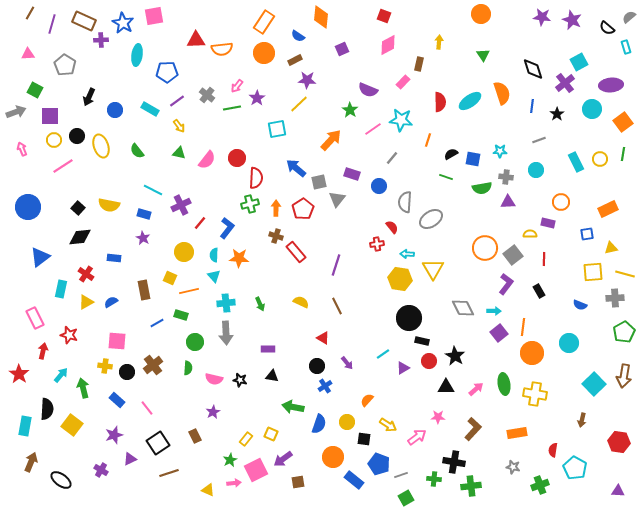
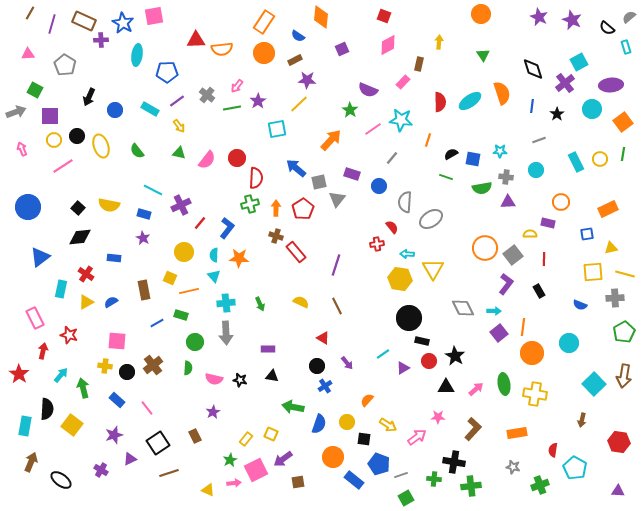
purple star at (542, 17): moved 3 px left; rotated 18 degrees clockwise
purple star at (257, 98): moved 1 px right, 3 px down
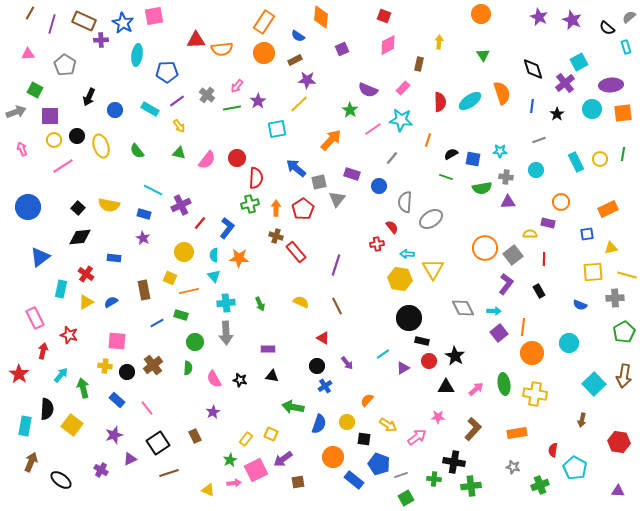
pink rectangle at (403, 82): moved 6 px down
orange square at (623, 122): moved 9 px up; rotated 30 degrees clockwise
yellow line at (625, 274): moved 2 px right, 1 px down
pink semicircle at (214, 379): rotated 48 degrees clockwise
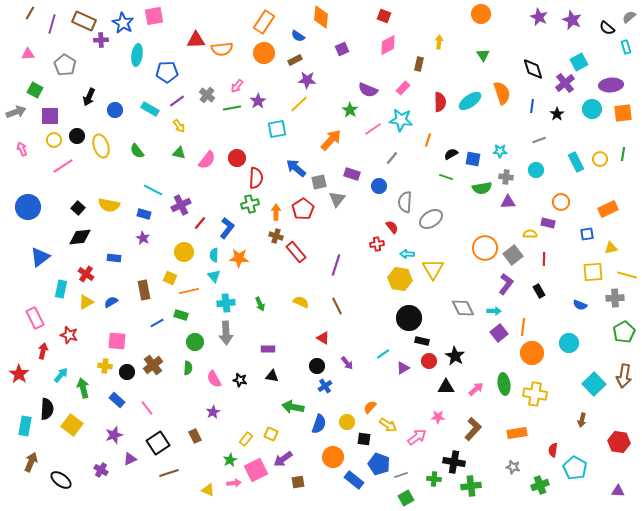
orange arrow at (276, 208): moved 4 px down
orange semicircle at (367, 400): moved 3 px right, 7 px down
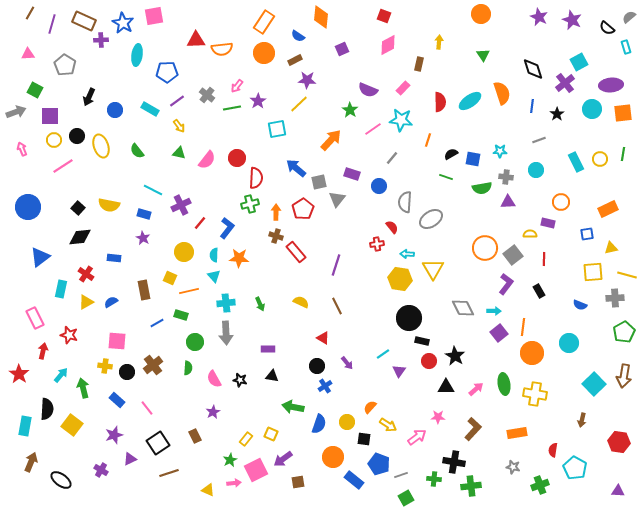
purple triangle at (403, 368): moved 4 px left, 3 px down; rotated 24 degrees counterclockwise
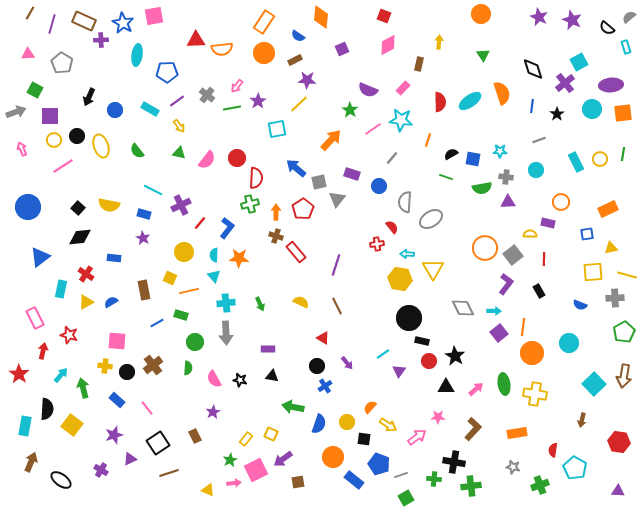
gray pentagon at (65, 65): moved 3 px left, 2 px up
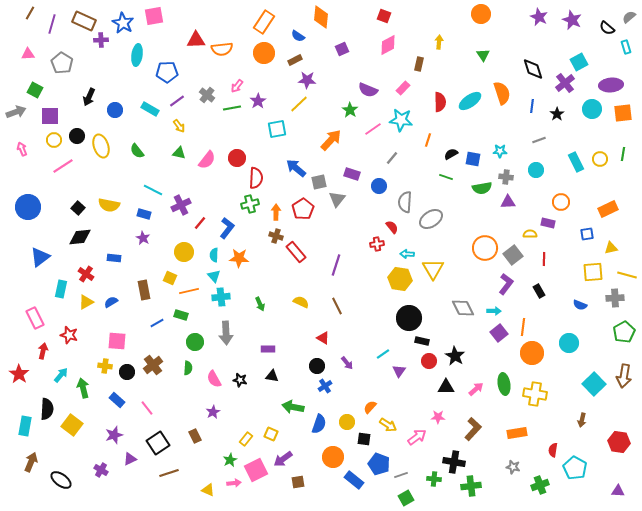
cyan cross at (226, 303): moved 5 px left, 6 px up
